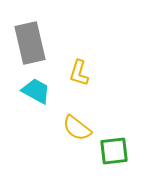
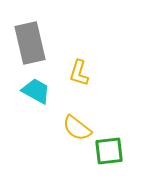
green square: moved 5 px left
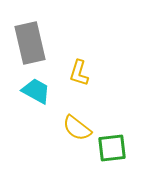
green square: moved 3 px right, 3 px up
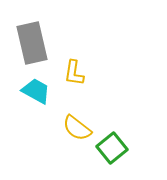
gray rectangle: moved 2 px right
yellow L-shape: moved 5 px left; rotated 8 degrees counterclockwise
green square: rotated 32 degrees counterclockwise
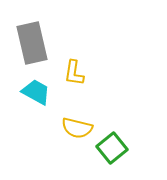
cyan trapezoid: moved 1 px down
yellow semicircle: rotated 24 degrees counterclockwise
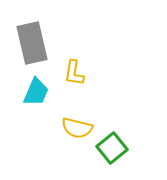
cyan trapezoid: rotated 84 degrees clockwise
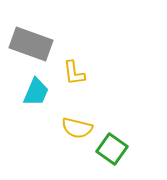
gray rectangle: moved 1 px left, 1 px down; rotated 57 degrees counterclockwise
yellow L-shape: rotated 16 degrees counterclockwise
green square: moved 1 px down; rotated 16 degrees counterclockwise
